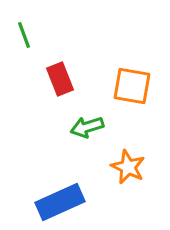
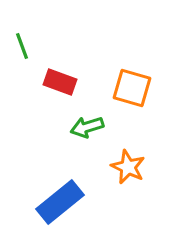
green line: moved 2 px left, 11 px down
red rectangle: moved 3 px down; rotated 48 degrees counterclockwise
orange square: moved 2 px down; rotated 6 degrees clockwise
blue rectangle: rotated 15 degrees counterclockwise
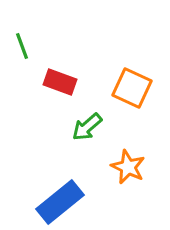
orange square: rotated 9 degrees clockwise
green arrow: rotated 24 degrees counterclockwise
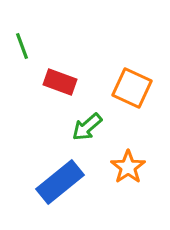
orange star: rotated 12 degrees clockwise
blue rectangle: moved 20 px up
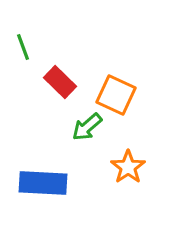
green line: moved 1 px right, 1 px down
red rectangle: rotated 24 degrees clockwise
orange square: moved 16 px left, 7 px down
blue rectangle: moved 17 px left, 1 px down; rotated 42 degrees clockwise
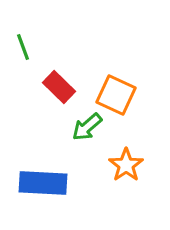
red rectangle: moved 1 px left, 5 px down
orange star: moved 2 px left, 2 px up
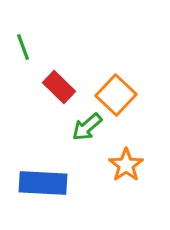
orange square: rotated 18 degrees clockwise
